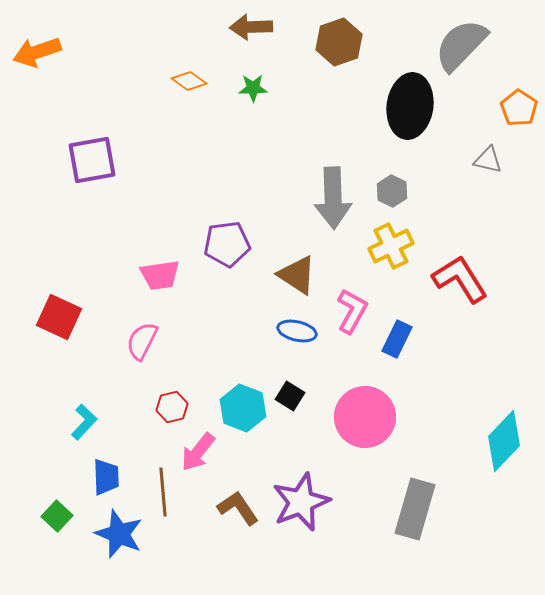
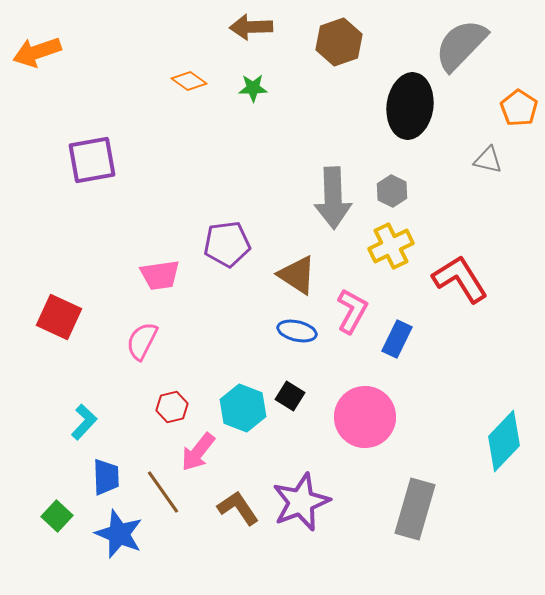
brown line: rotated 30 degrees counterclockwise
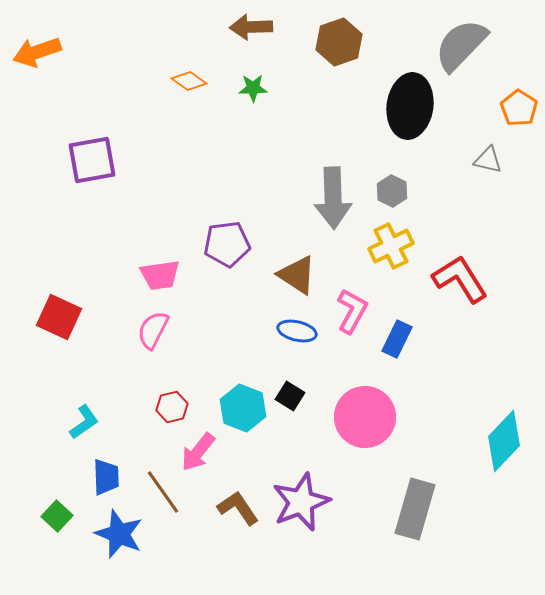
pink semicircle: moved 11 px right, 11 px up
cyan L-shape: rotated 12 degrees clockwise
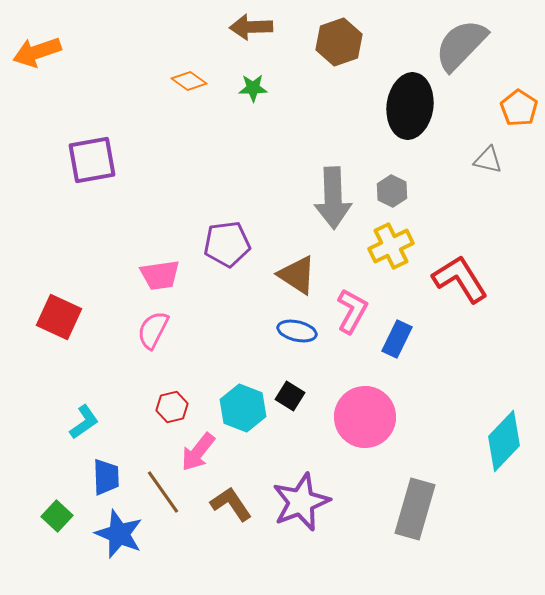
brown L-shape: moved 7 px left, 4 px up
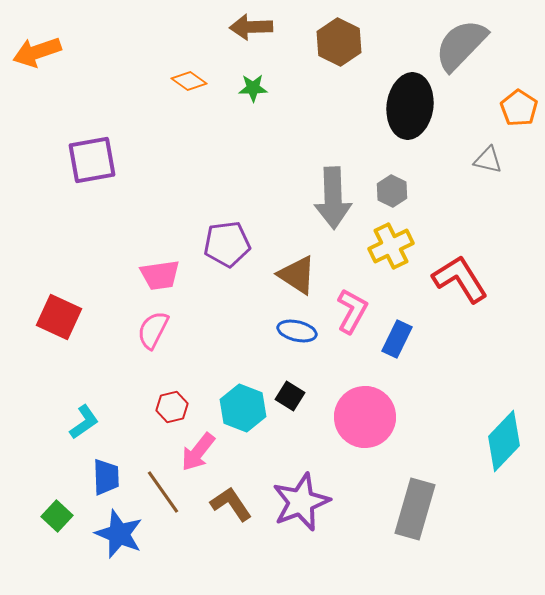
brown hexagon: rotated 15 degrees counterclockwise
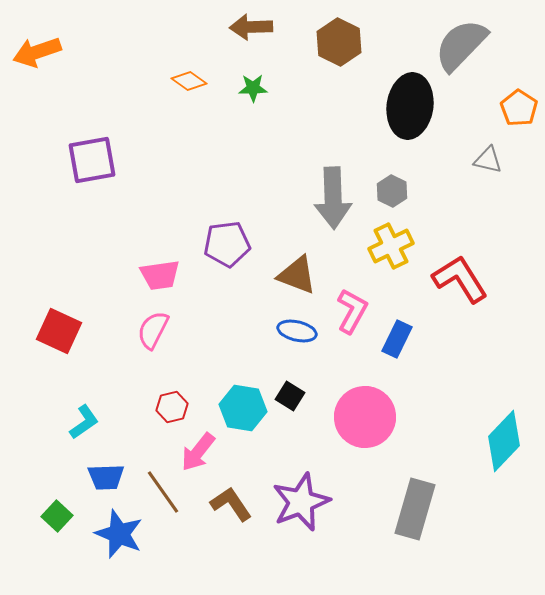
brown triangle: rotated 12 degrees counterclockwise
red square: moved 14 px down
cyan hexagon: rotated 12 degrees counterclockwise
blue trapezoid: rotated 90 degrees clockwise
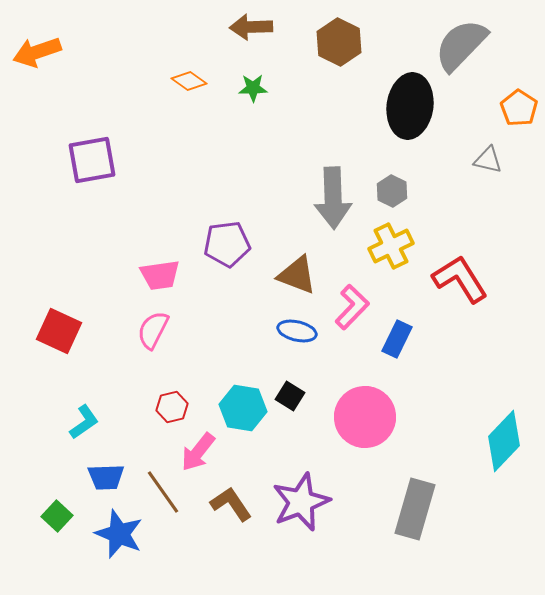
pink L-shape: moved 4 px up; rotated 15 degrees clockwise
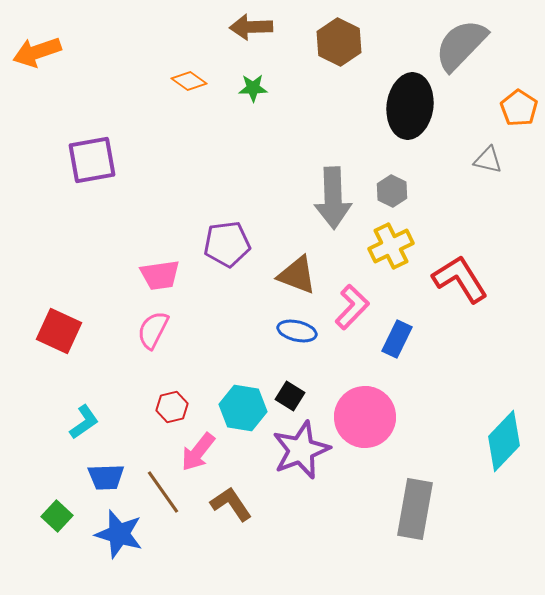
purple star: moved 52 px up
gray rectangle: rotated 6 degrees counterclockwise
blue star: rotated 6 degrees counterclockwise
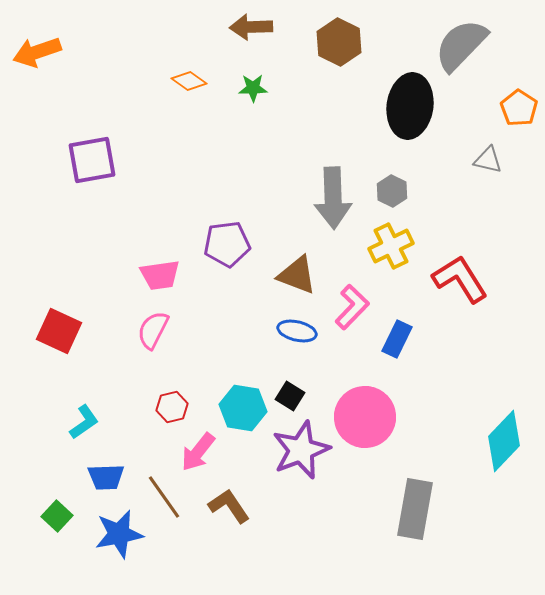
brown line: moved 1 px right, 5 px down
brown L-shape: moved 2 px left, 2 px down
blue star: rotated 27 degrees counterclockwise
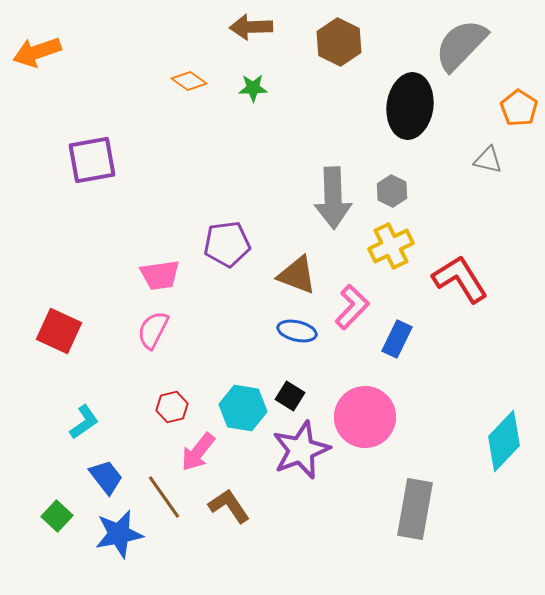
blue trapezoid: rotated 126 degrees counterclockwise
